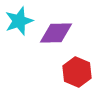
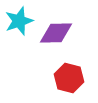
red hexagon: moved 8 px left, 6 px down; rotated 8 degrees counterclockwise
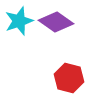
purple diamond: moved 11 px up; rotated 36 degrees clockwise
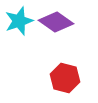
red hexagon: moved 4 px left
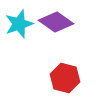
cyan star: moved 3 px down
